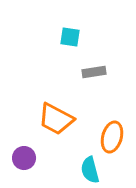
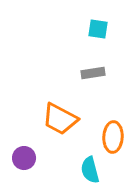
cyan square: moved 28 px right, 8 px up
gray rectangle: moved 1 px left, 1 px down
orange trapezoid: moved 4 px right
orange ellipse: moved 1 px right; rotated 12 degrees counterclockwise
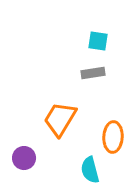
cyan square: moved 12 px down
orange trapezoid: rotated 93 degrees clockwise
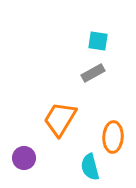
gray rectangle: rotated 20 degrees counterclockwise
cyan semicircle: moved 3 px up
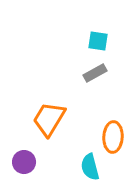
gray rectangle: moved 2 px right
orange trapezoid: moved 11 px left
purple circle: moved 4 px down
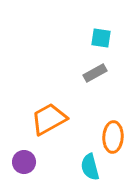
cyan square: moved 3 px right, 3 px up
orange trapezoid: rotated 30 degrees clockwise
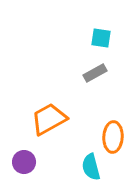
cyan semicircle: moved 1 px right
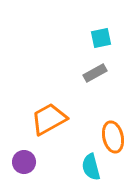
cyan square: rotated 20 degrees counterclockwise
orange ellipse: rotated 16 degrees counterclockwise
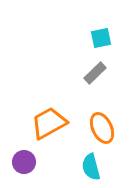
gray rectangle: rotated 15 degrees counterclockwise
orange trapezoid: moved 4 px down
orange ellipse: moved 11 px left, 9 px up; rotated 12 degrees counterclockwise
